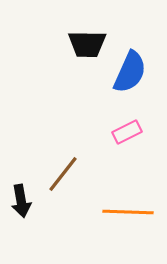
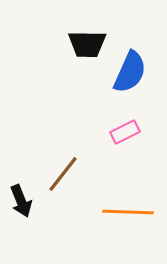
pink rectangle: moved 2 px left
black arrow: rotated 12 degrees counterclockwise
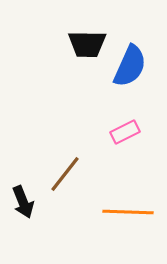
blue semicircle: moved 6 px up
brown line: moved 2 px right
black arrow: moved 2 px right, 1 px down
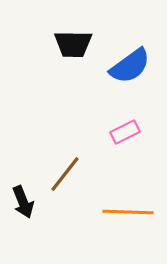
black trapezoid: moved 14 px left
blue semicircle: rotated 30 degrees clockwise
